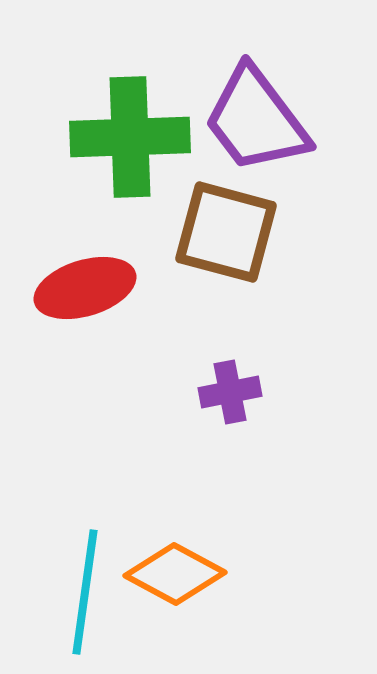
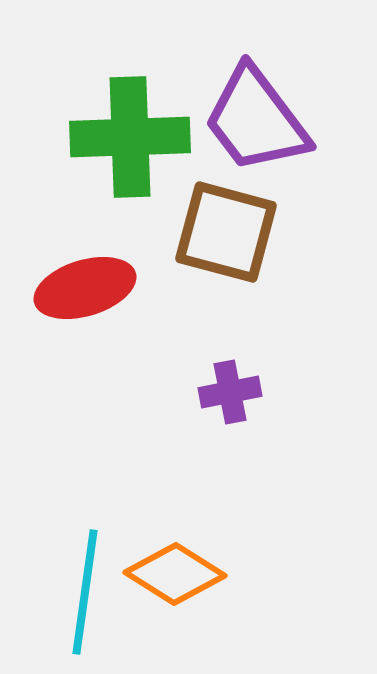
orange diamond: rotated 4 degrees clockwise
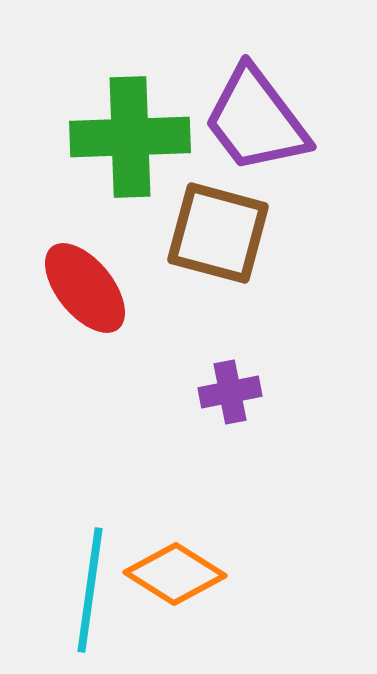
brown square: moved 8 px left, 1 px down
red ellipse: rotated 68 degrees clockwise
cyan line: moved 5 px right, 2 px up
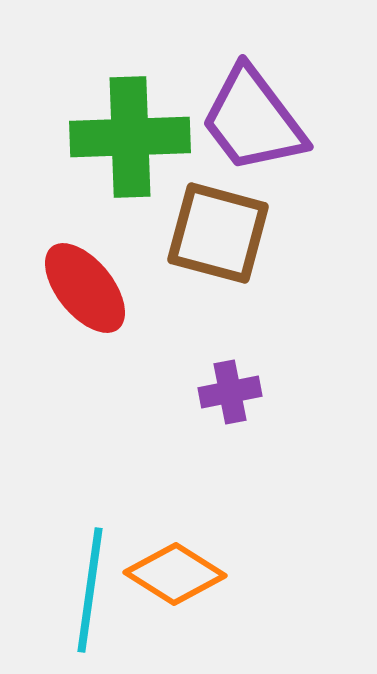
purple trapezoid: moved 3 px left
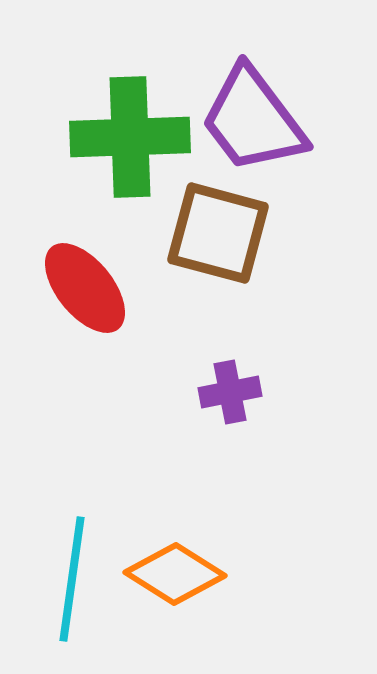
cyan line: moved 18 px left, 11 px up
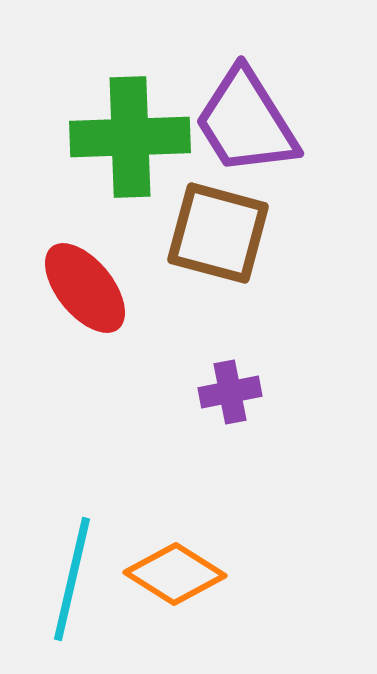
purple trapezoid: moved 7 px left, 2 px down; rotated 5 degrees clockwise
cyan line: rotated 5 degrees clockwise
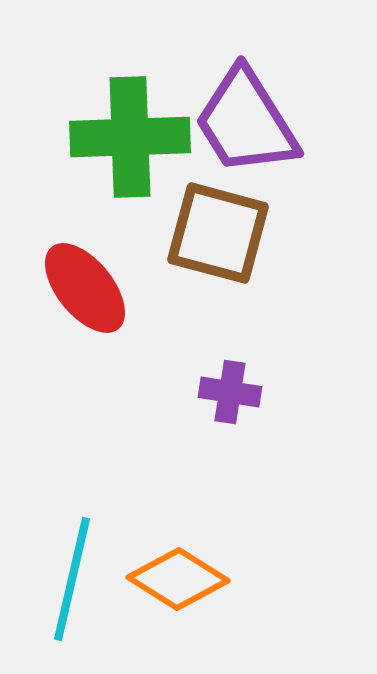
purple cross: rotated 20 degrees clockwise
orange diamond: moved 3 px right, 5 px down
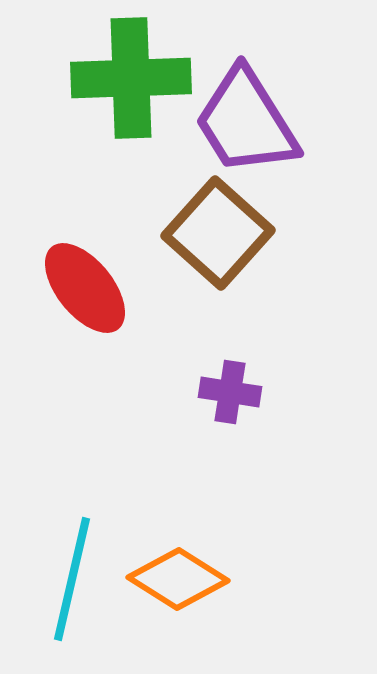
green cross: moved 1 px right, 59 px up
brown square: rotated 27 degrees clockwise
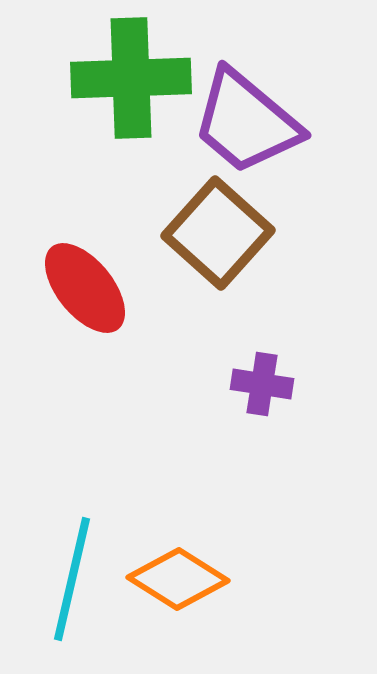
purple trapezoid: rotated 18 degrees counterclockwise
purple cross: moved 32 px right, 8 px up
